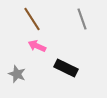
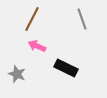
brown line: rotated 60 degrees clockwise
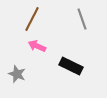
black rectangle: moved 5 px right, 2 px up
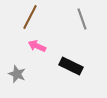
brown line: moved 2 px left, 2 px up
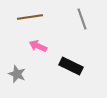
brown line: rotated 55 degrees clockwise
pink arrow: moved 1 px right
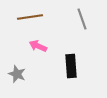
black rectangle: rotated 60 degrees clockwise
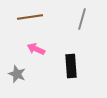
gray line: rotated 35 degrees clockwise
pink arrow: moved 2 px left, 3 px down
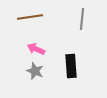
gray line: rotated 10 degrees counterclockwise
gray star: moved 18 px right, 3 px up
